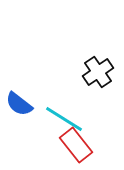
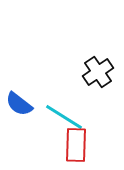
cyan line: moved 2 px up
red rectangle: rotated 40 degrees clockwise
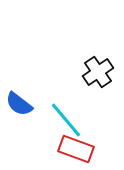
cyan line: moved 2 px right, 3 px down; rotated 18 degrees clockwise
red rectangle: moved 4 px down; rotated 72 degrees counterclockwise
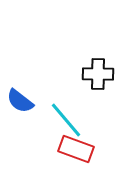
black cross: moved 2 px down; rotated 36 degrees clockwise
blue semicircle: moved 1 px right, 3 px up
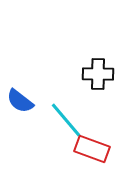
red rectangle: moved 16 px right
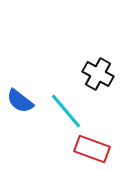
black cross: rotated 28 degrees clockwise
cyan line: moved 9 px up
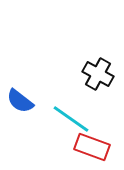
cyan line: moved 5 px right, 8 px down; rotated 15 degrees counterclockwise
red rectangle: moved 2 px up
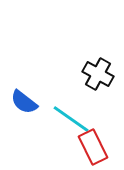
blue semicircle: moved 4 px right, 1 px down
red rectangle: moved 1 px right; rotated 44 degrees clockwise
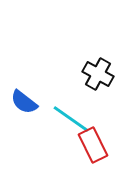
red rectangle: moved 2 px up
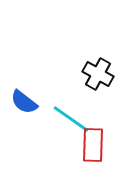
red rectangle: rotated 28 degrees clockwise
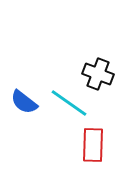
black cross: rotated 8 degrees counterclockwise
cyan line: moved 2 px left, 16 px up
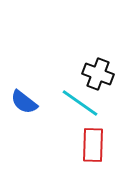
cyan line: moved 11 px right
